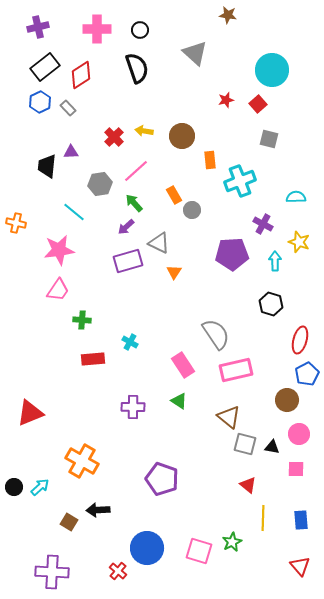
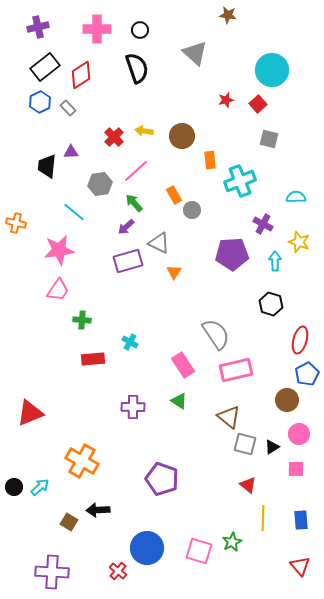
black triangle at (272, 447): rotated 42 degrees counterclockwise
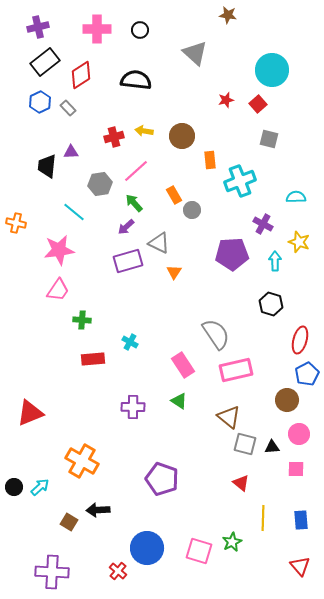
black rectangle at (45, 67): moved 5 px up
black semicircle at (137, 68): moved 1 px left, 12 px down; rotated 64 degrees counterclockwise
red cross at (114, 137): rotated 30 degrees clockwise
black triangle at (272, 447): rotated 28 degrees clockwise
red triangle at (248, 485): moved 7 px left, 2 px up
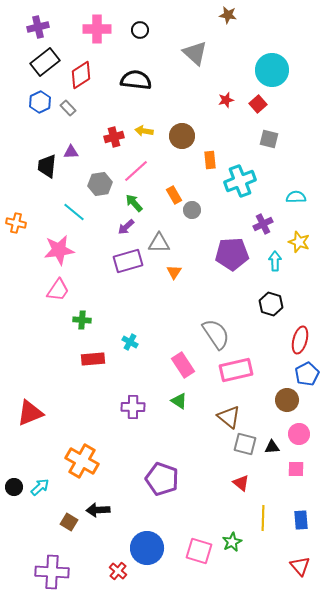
purple cross at (263, 224): rotated 36 degrees clockwise
gray triangle at (159, 243): rotated 25 degrees counterclockwise
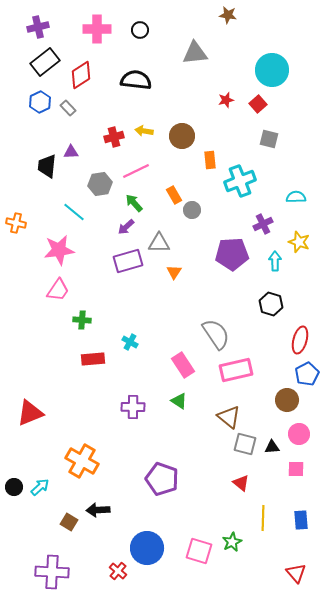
gray triangle at (195, 53): rotated 48 degrees counterclockwise
pink line at (136, 171): rotated 16 degrees clockwise
red triangle at (300, 566): moved 4 px left, 7 px down
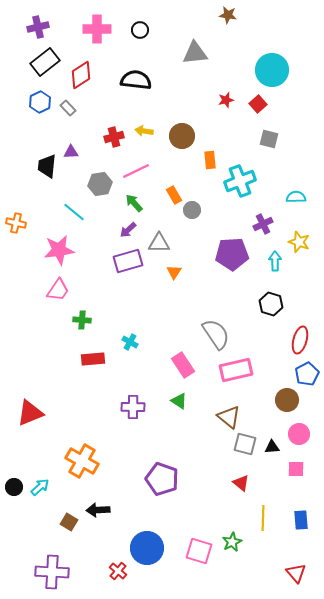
purple arrow at (126, 227): moved 2 px right, 3 px down
